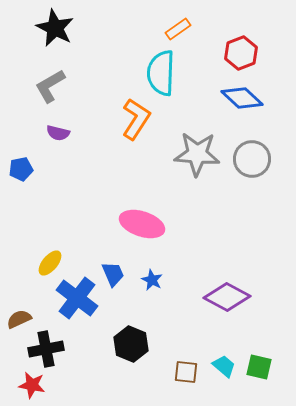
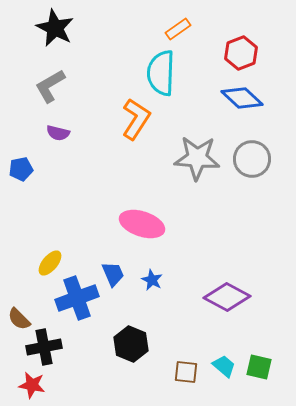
gray star: moved 4 px down
blue cross: rotated 33 degrees clockwise
brown semicircle: rotated 110 degrees counterclockwise
black cross: moved 2 px left, 2 px up
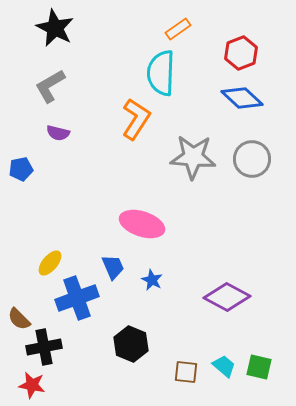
gray star: moved 4 px left, 1 px up
blue trapezoid: moved 7 px up
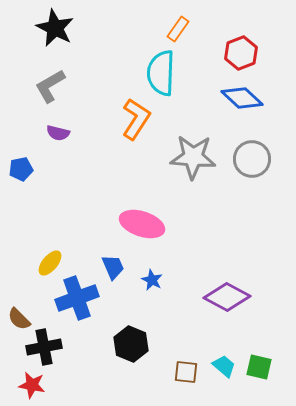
orange rectangle: rotated 20 degrees counterclockwise
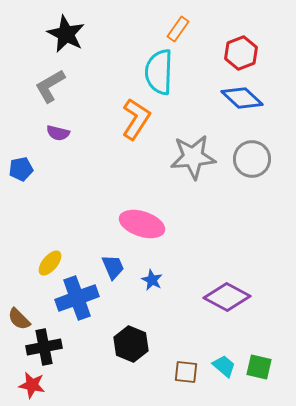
black star: moved 11 px right, 6 px down
cyan semicircle: moved 2 px left, 1 px up
gray star: rotated 9 degrees counterclockwise
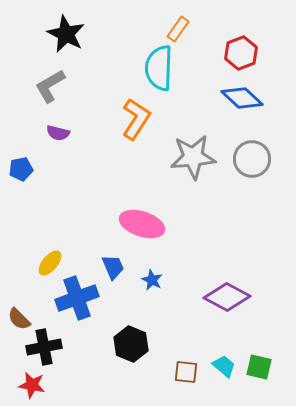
cyan semicircle: moved 4 px up
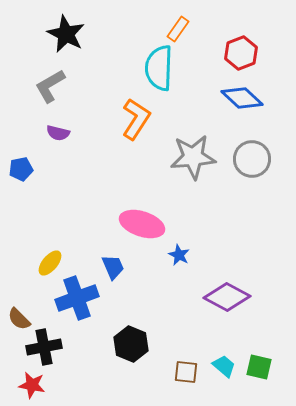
blue star: moved 27 px right, 25 px up
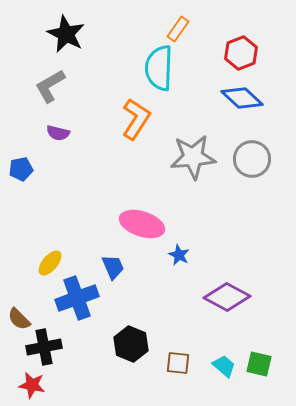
green square: moved 3 px up
brown square: moved 8 px left, 9 px up
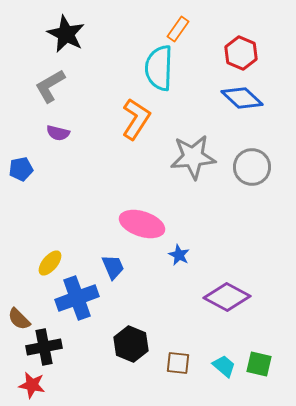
red hexagon: rotated 16 degrees counterclockwise
gray circle: moved 8 px down
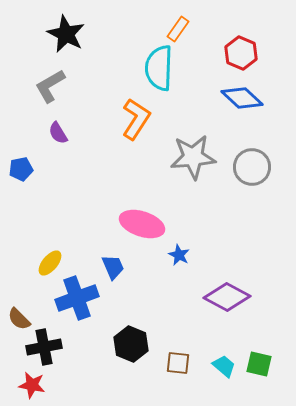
purple semicircle: rotated 45 degrees clockwise
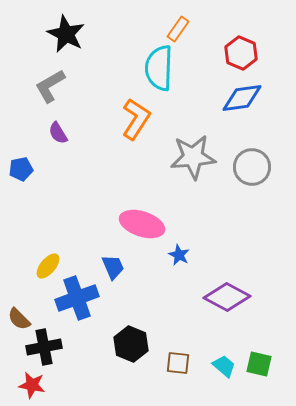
blue diamond: rotated 51 degrees counterclockwise
yellow ellipse: moved 2 px left, 3 px down
